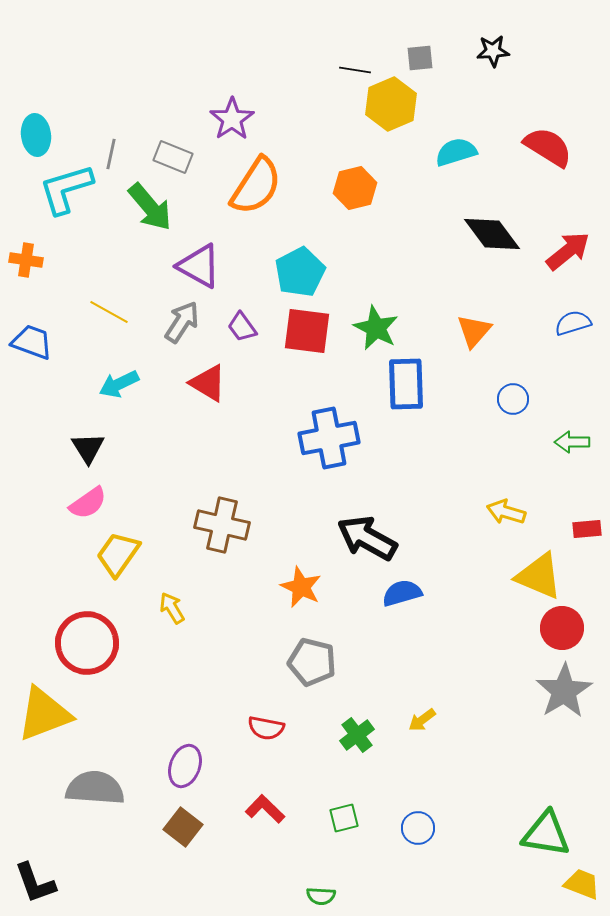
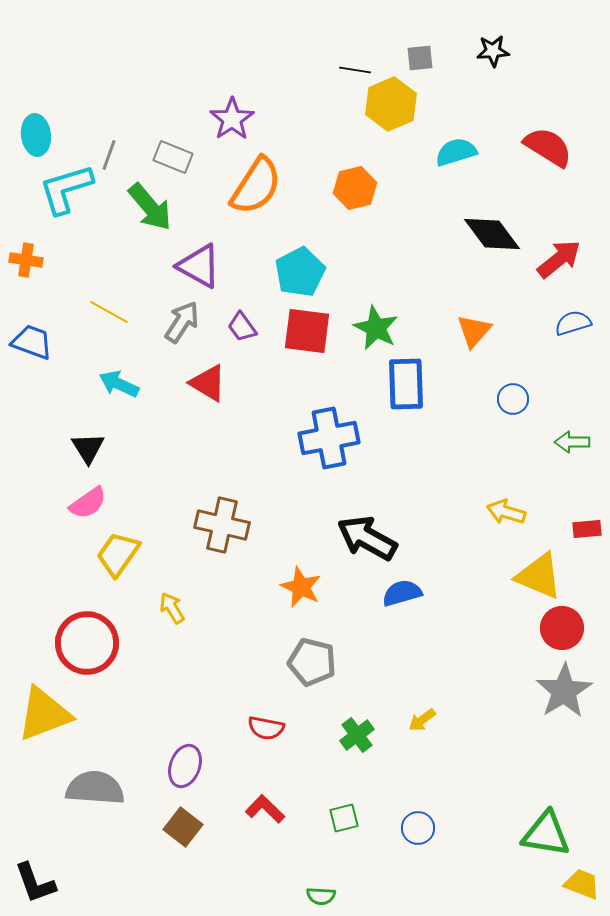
gray line at (111, 154): moved 2 px left, 1 px down; rotated 8 degrees clockwise
red arrow at (568, 251): moved 9 px left, 8 px down
cyan arrow at (119, 384): rotated 51 degrees clockwise
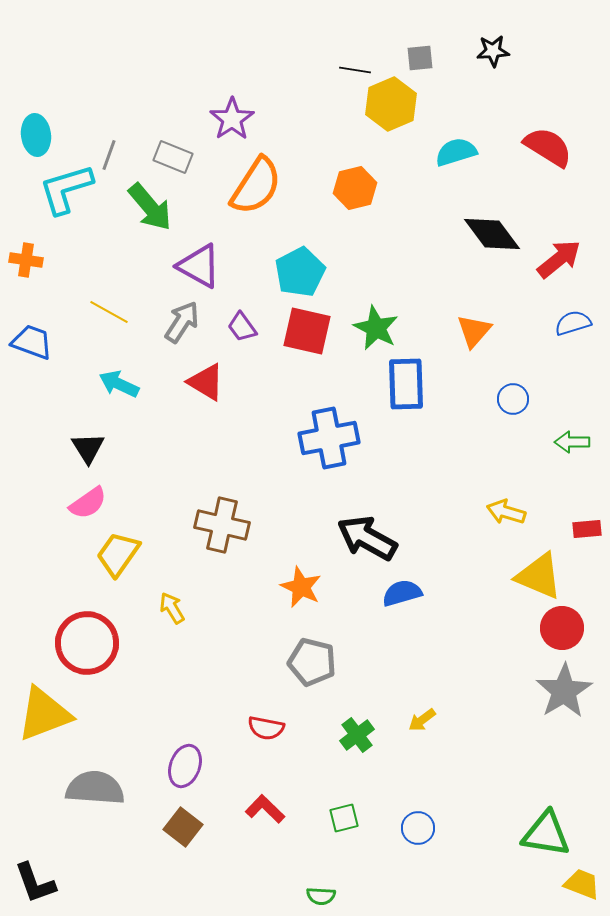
red square at (307, 331): rotated 6 degrees clockwise
red triangle at (208, 383): moved 2 px left, 1 px up
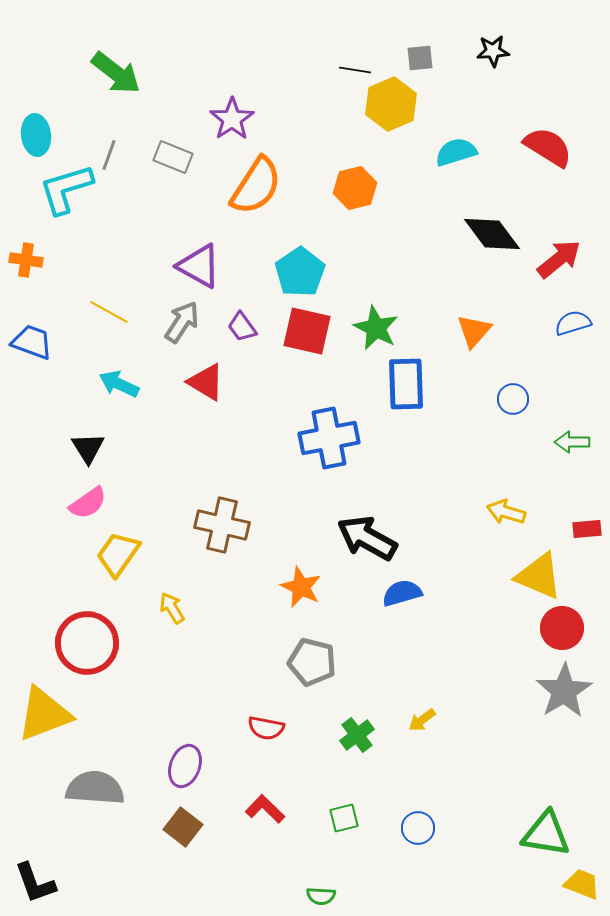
green arrow at (150, 207): moved 34 px left, 134 px up; rotated 12 degrees counterclockwise
cyan pentagon at (300, 272): rotated 6 degrees counterclockwise
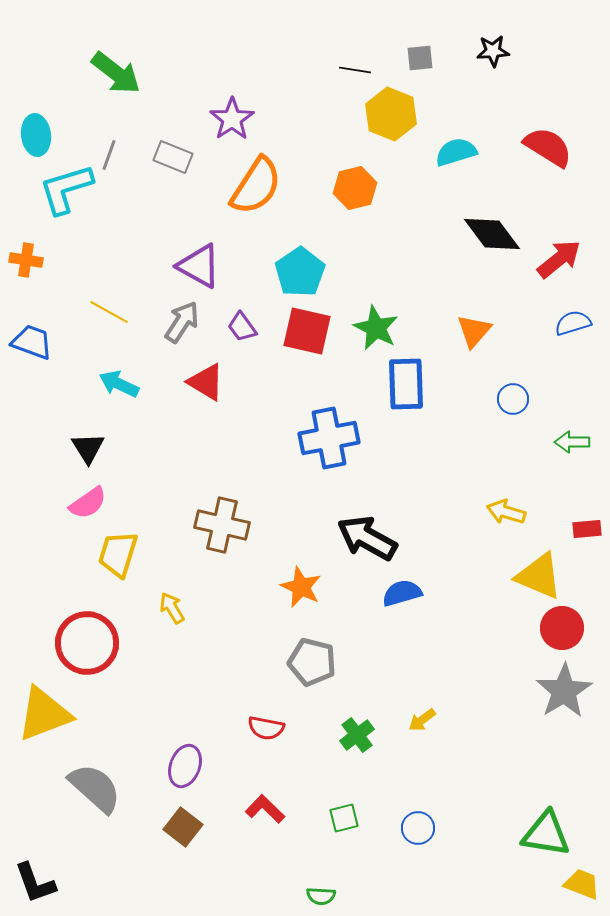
yellow hexagon at (391, 104): moved 10 px down; rotated 15 degrees counterclockwise
yellow trapezoid at (118, 554): rotated 18 degrees counterclockwise
gray semicircle at (95, 788): rotated 38 degrees clockwise
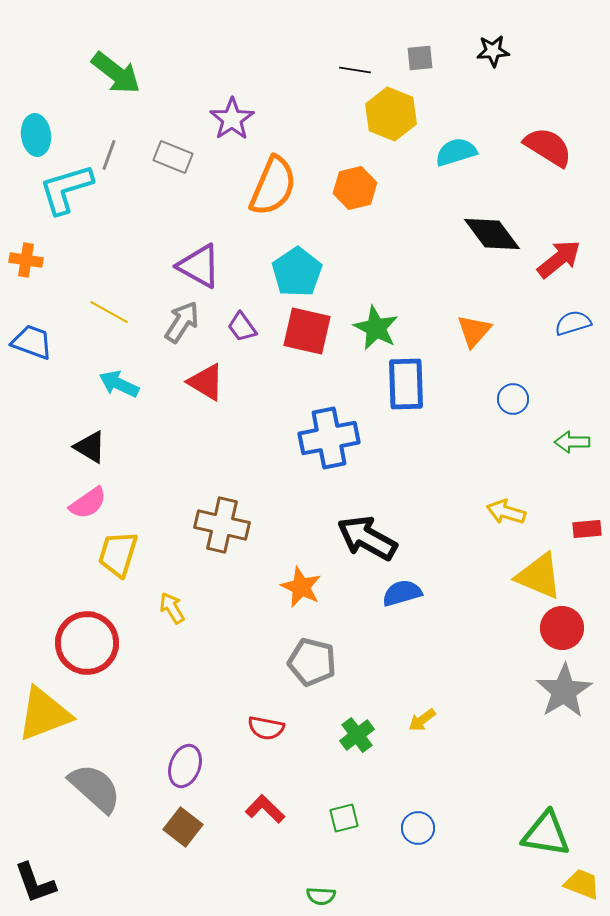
orange semicircle at (256, 186): moved 17 px right; rotated 10 degrees counterclockwise
cyan pentagon at (300, 272): moved 3 px left
black triangle at (88, 448): moved 2 px right, 1 px up; rotated 27 degrees counterclockwise
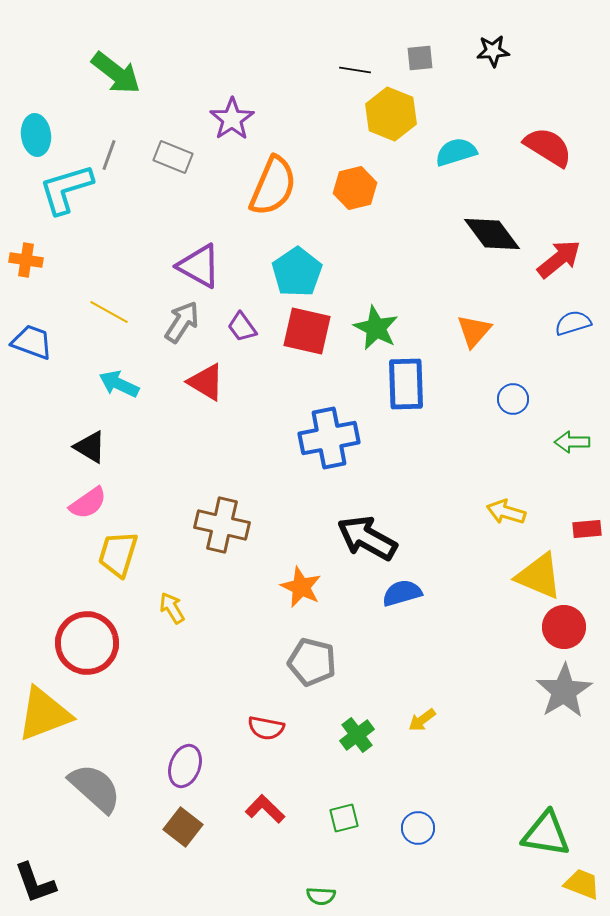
red circle at (562, 628): moved 2 px right, 1 px up
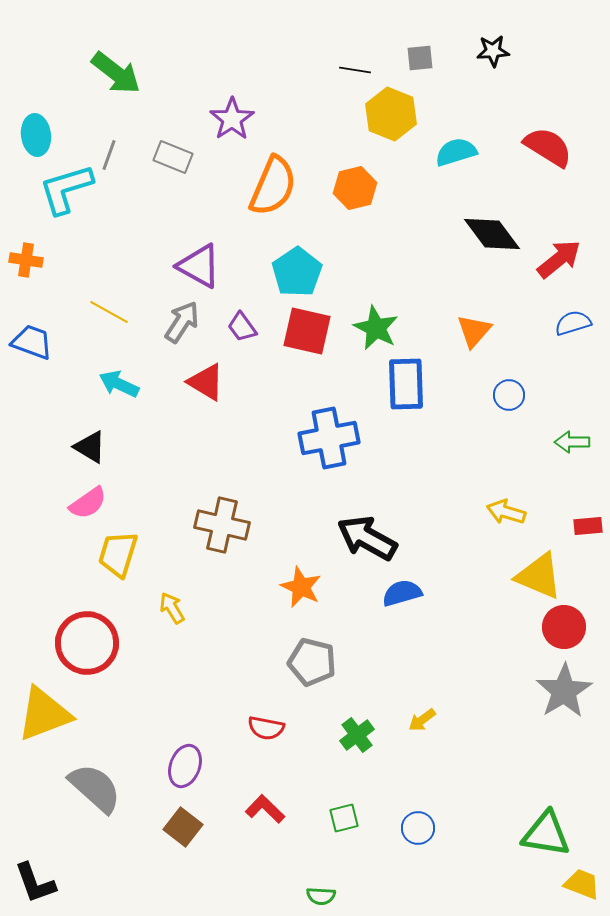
blue circle at (513, 399): moved 4 px left, 4 px up
red rectangle at (587, 529): moved 1 px right, 3 px up
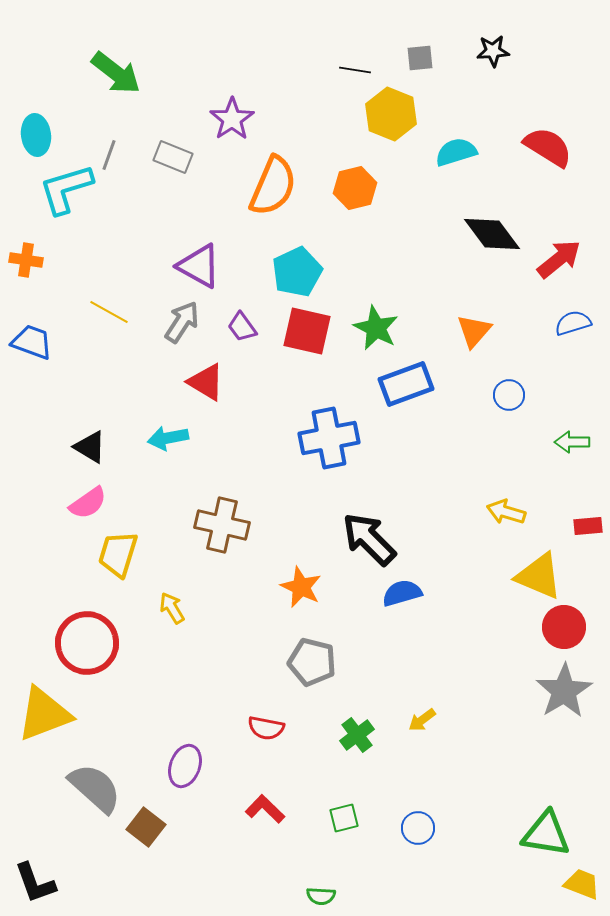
cyan pentagon at (297, 272): rotated 9 degrees clockwise
cyan arrow at (119, 384): moved 49 px right, 54 px down; rotated 36 degrees counterclockwise
blue rectangle at (406, 384): rotated 72 degrees clockwise
black arrow at (367, 538): moved 2 px right, 1 px down; rotated 16 degrees clockwise
brown square at (183, 827): moved 37 px left
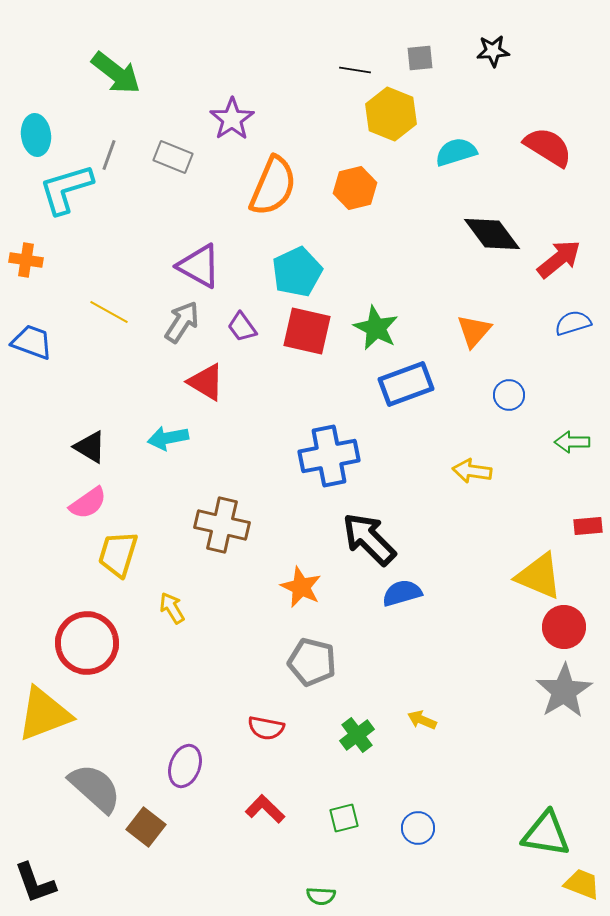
blue cross at (329, 438): moved 18 px down
yellow arrow at (506, 512): moved 34 px left, 41 px up; rotated 9 degrees counterclockwise
yellow arrow at (422, 720): rotated 60 degrees clockwise
